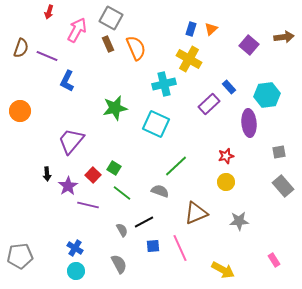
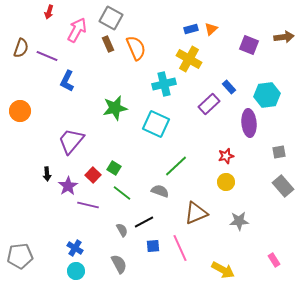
blue rectangle at (191, 29): rotated 56 degrees clockwise
purple square at (249, 45): rotated 18 degrees counterclockwise
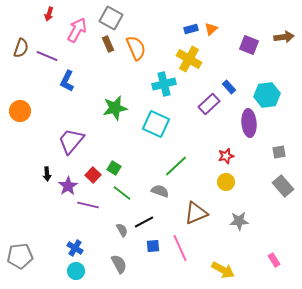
red arrow at (49, 12): moved 2 px down
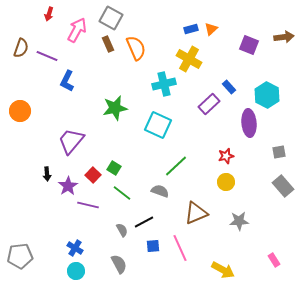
cyan hexagon at (267, 95): rotated 25 degrees counterclockwise
cyan square at (156, 124): moved 2 px right, 1 px down
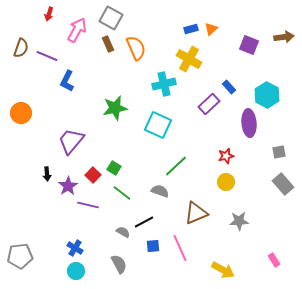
orange circle at (20, 111): moved 1 px right, 2 px down
gray rectangle at (283, 186): moved 2 px up
gray semicircle at (122, 230): moved 1 px right, 2 px down; rotated 32 degrees counterclockwise
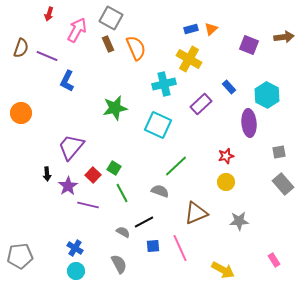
purple rectangle at (209, 104): moved 8 px left
purple trapezoid at (71, 141): moved 6 px down
green line at (122, 193): rotated 24 degrees clockwise
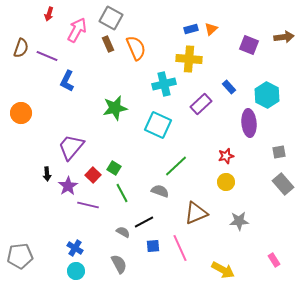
yellow cross at (189, 59): rotated 25 degrees counterclockwise
